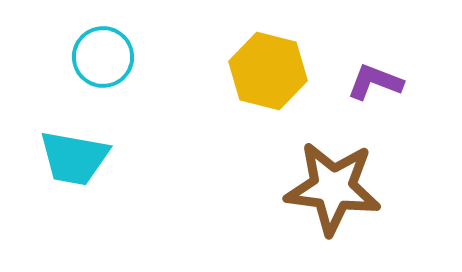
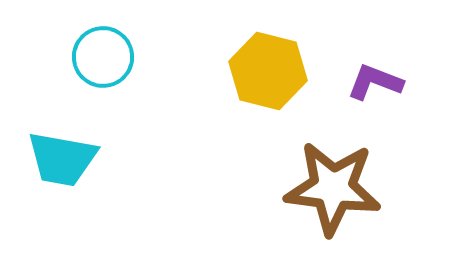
cyan trapezoid: moved 12 px left, 1 px down
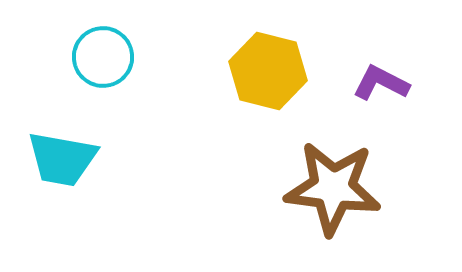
purple L-shape: moved 6 px right, 1 px down; rotated 6 degrees clockwise
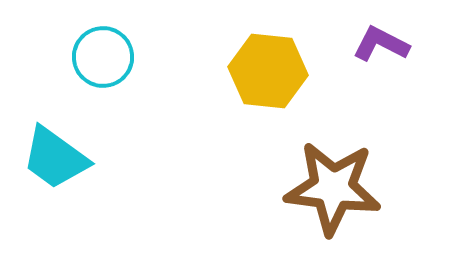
yellow hexagon: rotated 8 degrees counterclockwise
purple L-shape: moved 39 px up
cyan trapezoid: moved 7 px left, 1 px up; rotated 26 degrees clockwise
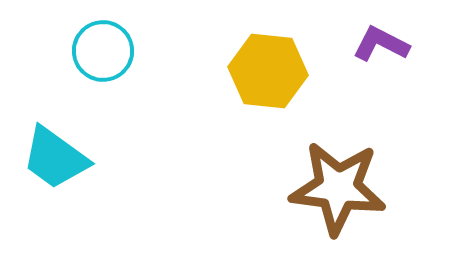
cyan circle: moved 6 px up
brown star: moved 5 px right
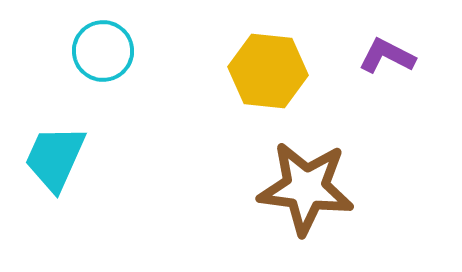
purple L-shape: moved 6 px right, 12 px down
cyan trapezoid: rotated 78 degrees clockwise
brown star: moved 32 px left
